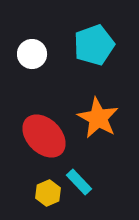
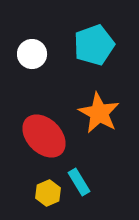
orange star: moved 1 px right, 5 px up
cyan rectangle: rotated 12 degrees clockwise
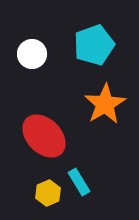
orange star: moved 6 px right, 9 px up; rotated 12 degrees clockwise
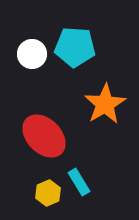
cyan pentagon: moved 19 px left, 2 px down; rotated 24 degrees clockwise
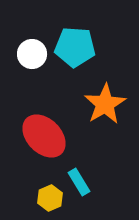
yellow hexagon: moved 2 px right, 5 px down
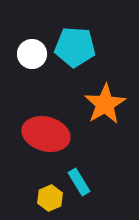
red ellipse: moved 2 px right, 2 px up; rotated 30 degrees counterclockwise
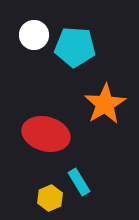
white circle: moved 2 px right, 19 px up
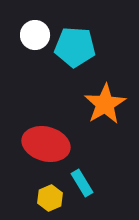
white circle: moved 1 px right
red ellipse: moved 10 px down
cyan rectangle: moved 3 px right, 1 px down
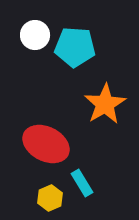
red ellipse: rotated 12 degrees clockwise
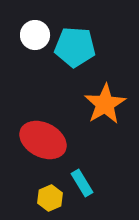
red ellipse: moved 3 px left, 4 px up
